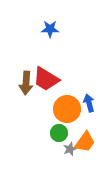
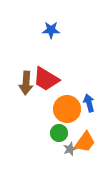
blue star: moved 1 px right, 1 px down
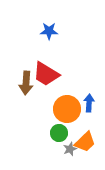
blue star: moved 2 px left, 1 px down
red trapezoid: moved 5 px up
blue arrow: rotated 18 degrees clockwise
orange trapezoid: rotated 10 degrees clockwise
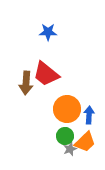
blue star: moved 1 px left, 1 px down
red trapezoid: rotated 8 degrees clockwise
blue arrow: moved 12 px down
green circle: moved 6 px right, 3 px down
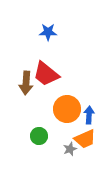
green circle: moved 26 px left
orange trapezoid: moved 3 px up; rotated 20 degrees clockwise
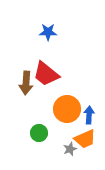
green circle: moved 3 px up
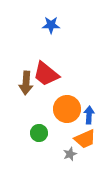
blue star: moved 3 px right, 7 px up
gray star: moved 5 px down
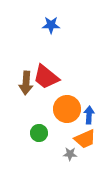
red trapezoid: moved 3 px down
gray star: rotated 24 degrees clockwise
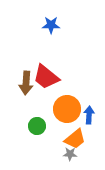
green circle: moved 2 px left, 7 px up
orange trapezoid: moved 10 px left; rotated 15 degrees counterclockwise
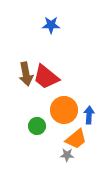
brown arrow: moved 9 px up; rotated 15 degrees counterclockwise
orange circle: moved 3 px left, 1 px down
orange trapezoid: moved 1 px right
gray star: moved 3 px left, 1 px down
